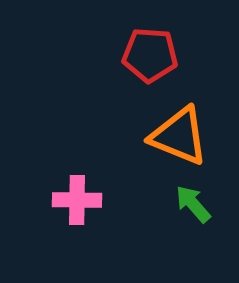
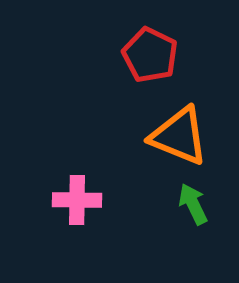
red pentagon: rotated 22 degrees clockwise
green arrow: rotated 15 degrees clockwise
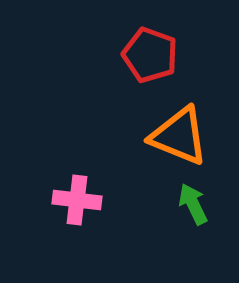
red pentagon: rotated 6 degrees counterclockwise
pink cross: rotated 6 degrees clockwise
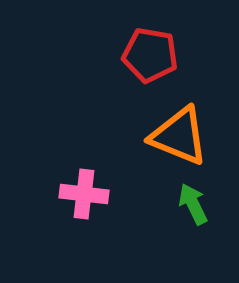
red pentagon: rotated 10 degrees counterclockwise
pink cross: moved 7 px right, 6 px up
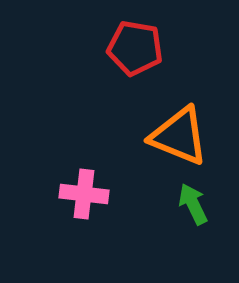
red pentagon: moved 15 px left, 7 px up
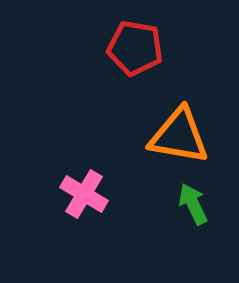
orange triangle: rotated 12 degrees counterclockwise
pink cross: rotated 24 degrees clockwise
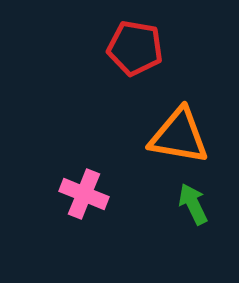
pink cross: rotated 9 degrees counterclockwise
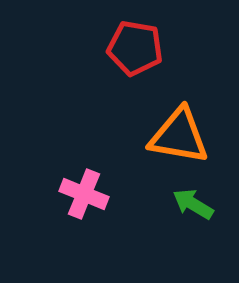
green arrow: rotated 33 degrees counterclockwise
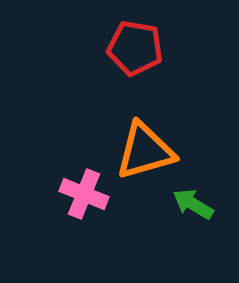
orange triangle: moved 34 px left, 15 px down; rotated 26 degrees counterclockwise
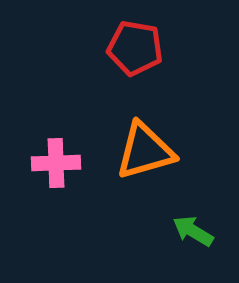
pink cross: moved 28 px left, 31 px up; rotated 24 degrees counterclockwise
green arrow: moved 27 px down
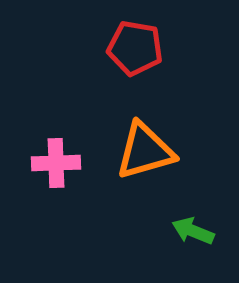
green arrow: rotated 9 degrees counterclockwise
